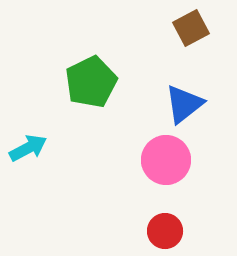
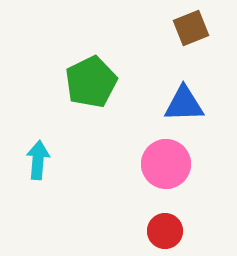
brown square: rotated 6 degrees clockwise
blue triangle: rotated 36 degrees clockwise
cyan arrow: moved 10 px right, 12 px down; rotated 57 degrees counterclockwise
pink circle: moved 4 px down
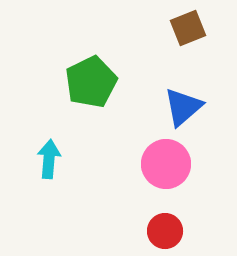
brown square: moved 3 px left
blue triangle: moved 1 px left, 3 px down; rotated 39 degrees counterclockwise
cyan arrow: moved 11 px right, 1 px up
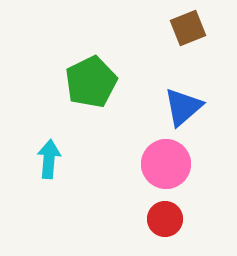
red circle: moved 12 px up
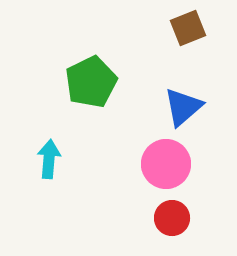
red circle: moved 7 px right, 1 px up
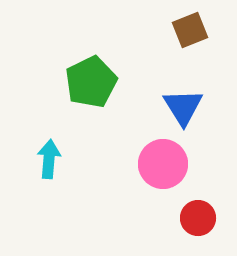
brown square: moved 2 px right, 2 px down
blue triangle: rotated 21 degrees counterclockwise
pink circle: moved 3 px left
red circle: moved 26 px right
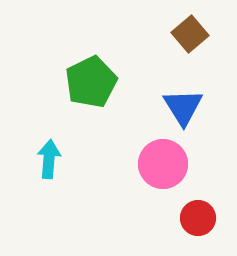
brown square: moved 4 px down; rotated 18 degrees counterclockwise
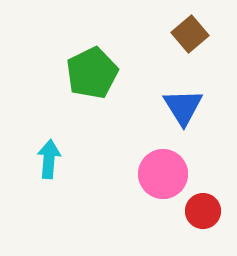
green pentagon: moved 1 px right, 9 px up
pink circle: moved 10 px down
red circle: moved 5 px right, 7 px up
